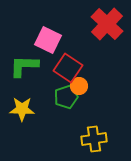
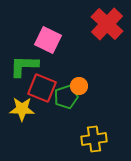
red square: moved 26 px left, 20 px down; rotated 12 degrees counterclockwise
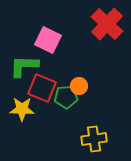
green pentagon: rotated 15 degrees clockwise
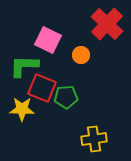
orange circle: moved 2 px right, 31 px up
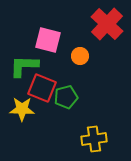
pink square: rotated 12 degrees counterclockwise
orange circle: moved 1 px left, 1 px down
green pentagon: rotated 10 degrees counterclockwise
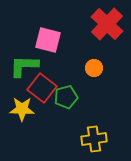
orange circle: moved 14 px right, 12 px down
red square: rotated 16 degrees clockwise
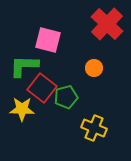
yellow cross: moved 11 px up; rotated 30 degrees clockwise
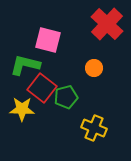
green L-shape: moved 1 px right, 1 px up; rotated 12 degrees clockwise
